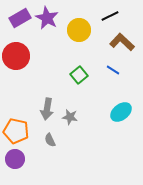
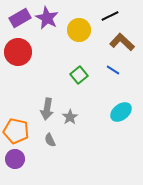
red circle: moved 2 px right, 4 px up
gray star: rotated 28 degrees clockwise
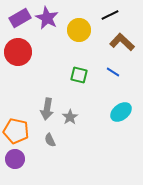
black line: moved 1 px up
blue line: moved 2 px down
green square: rotated 36 degrees counterclockwise
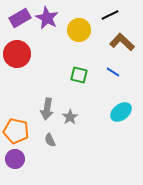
red circle: moved 1 px left, 2 px down
